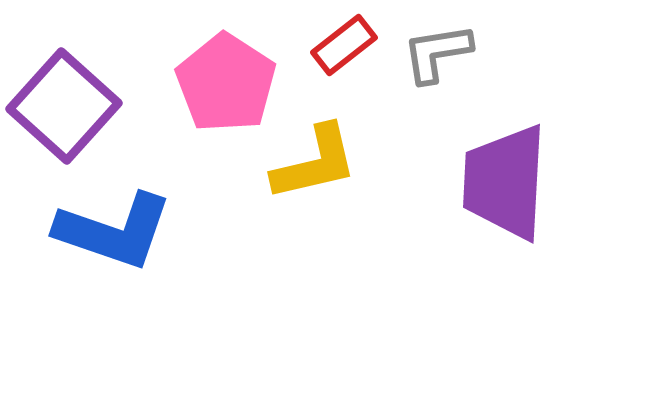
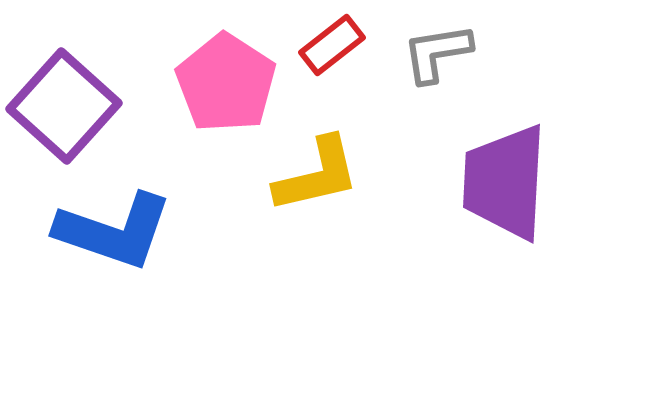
red rectangle: moved 12 px left
yellow L-shape: moved 2 px right, 12 px down
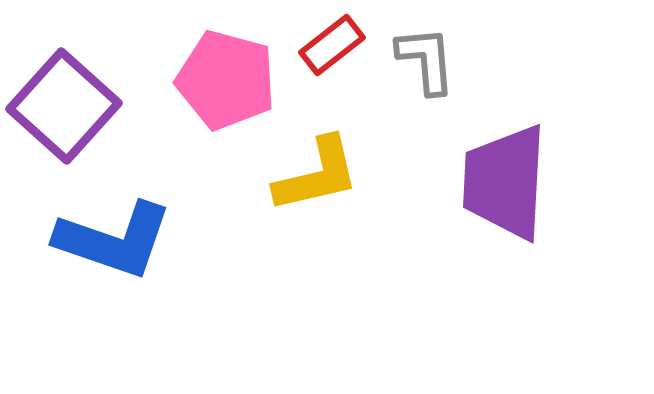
gray L-shape: moved 11 px left, 7 px down; rotated 94 degrees clockwise
pink pentagon: moved 3 px up; rotated 18 degrees counterclockwise
blue L-shape: moved 9 px down
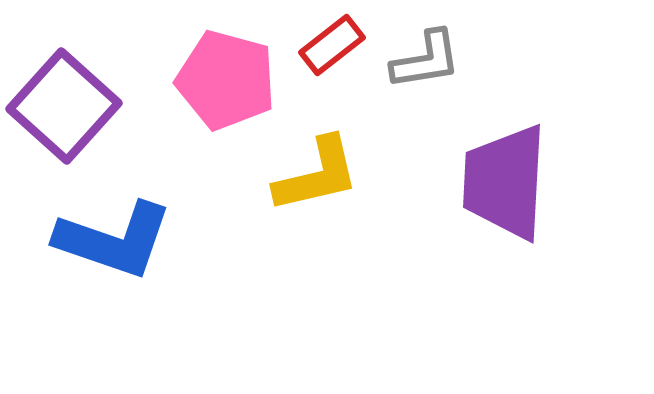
gray L-shape: rotated 86 degrees clockwise
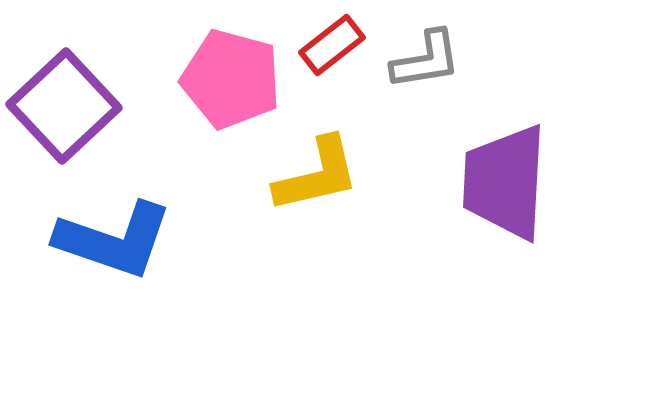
pink pentagon: moved 5 px right, 1 px up
purple square: rotated 5 degrees clockwise
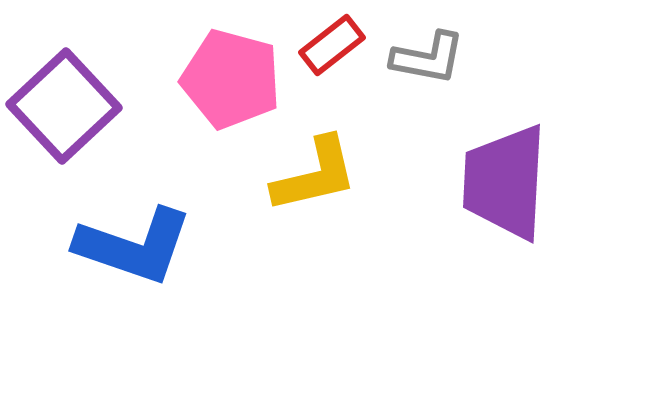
gray L-shape: moved 2 px right, 2 px up; rotated 20 degrees clockwise
yellow L-shape: moved 2 px left
blue L-shape: moved 20 px right, 6 px down
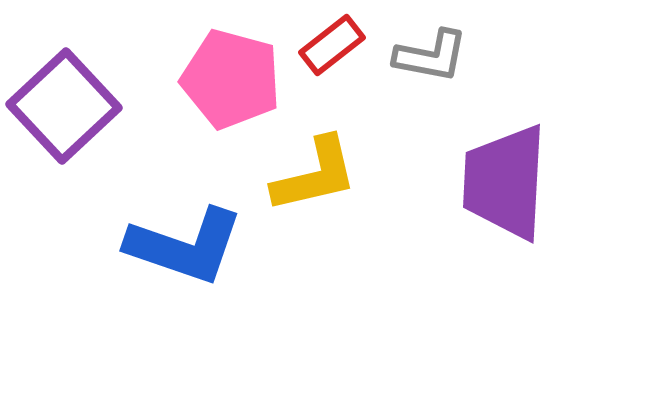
gray L-shape: moved 3 px right, 2 px up
blue L-shape: moved 51 px right
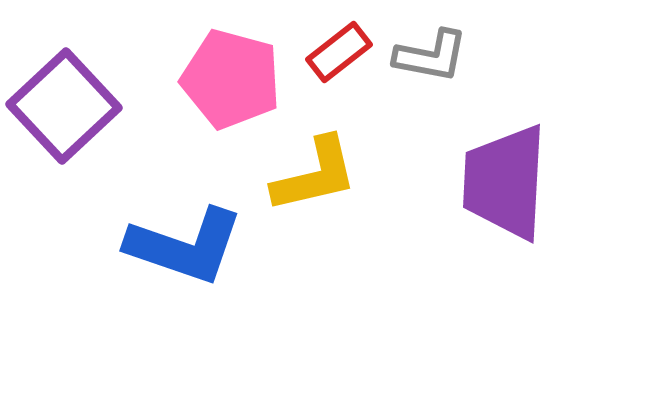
red rectangle: moved 7 px right, 7 px down
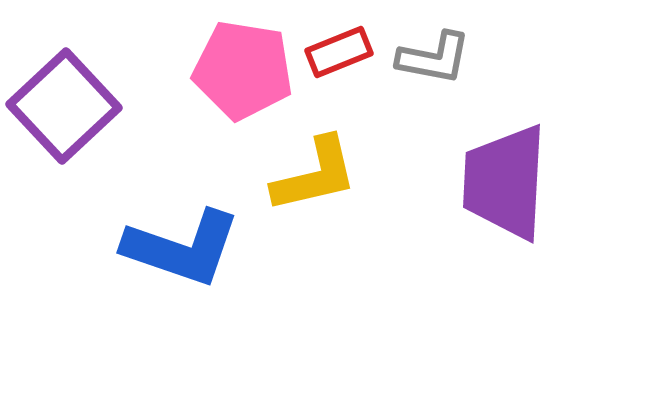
red rectangle: rotated 16 degrees clockwise
gray L-shape: moved 3 px right, 2 px down
pink pentagon: moved 12 px right, 9 px up; rotated 6 degrees counterclockwise
blue L-shape: moved 3 px left, 2 px down
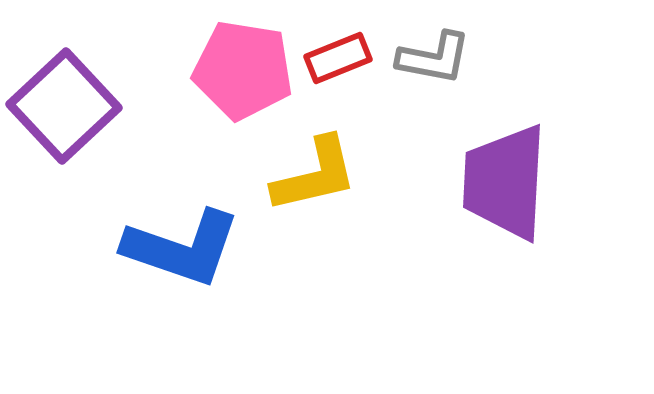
red rectangle: moved 1 px left, 6 px down
